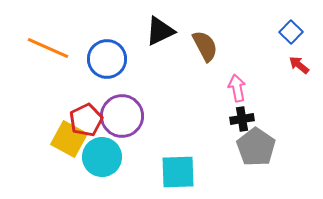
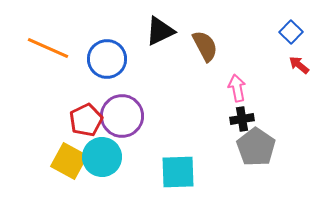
yellow square: moved 22 px down
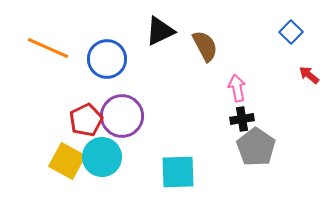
red arrow: moved 10 px right, 10 px down
yellow square: moved 2 px left
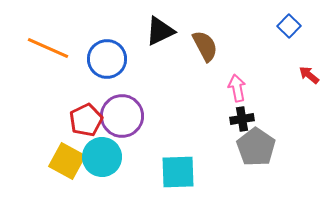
blue square: moved 2 px left, 6 px up
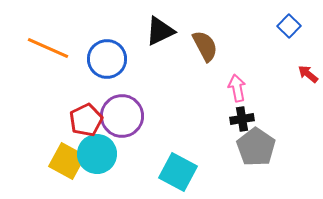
red arrow: moved 1 px left, 1 px up
cyan circle: moved 5 px left, 3 px up
cyan square: rotated 30 degrees clockwise
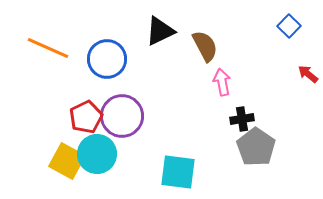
pink arrow: moved 15 px left, 6 px up
red pentagon: moved 3 px up
cyan square: rotated 21 degrees counterclockwise
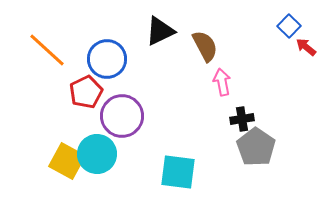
orange line: moved 1 px left, 2 px down; rotated 18 degrees clockwise
red arrow: moved 2 px left, 27 px up
red pentagon: moved 25 px up
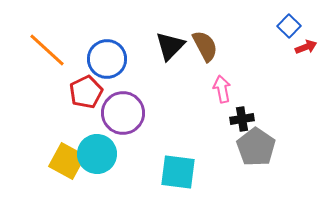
black triangle: moved 10 px right, 15 px down; rotated 20 degrees counterclockwise
red arrow: rotated 120 degrees clockwise
pink arrow: moved 7 px down
purple circle: moved 1 px right, 3 px up
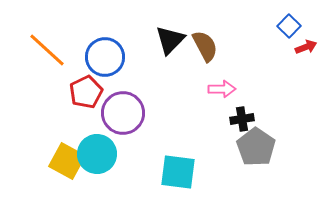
black triangle: moved 6 px up
blue circle: moved 2 px left, 2 px up
pink arrow: rotated 100 degrees clockwise
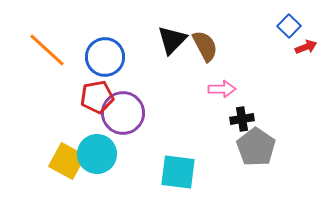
black triangle: moved 2 px right
red pentagon: moved 11 px right, 5 px down; rotated 16 degrees clockwise
